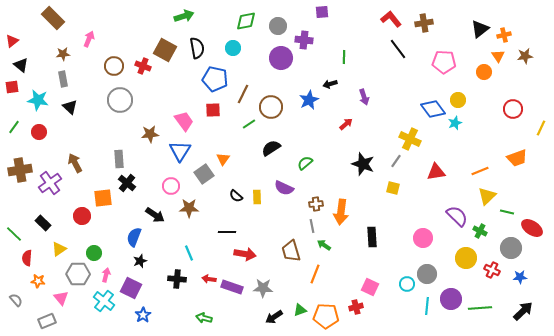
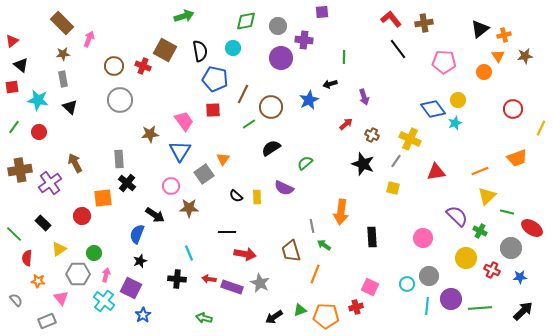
brown rectangle at (53, 18): moved 9 px right, 5 px down
black semicircle at (197, 48): moved 3 px right, 3 px down
brown cross at (316, 204): moved 56 px right, 69 px up; rotated 32 degrees clockwise
blue semicircle at (134, 237): moved 3 px right, 3 px up
gray circle at (427, 274): moved 2 px right, 2 px down
gray star at (263, 288): moved 3 px left, 5 px up; rotated 24 degrees clockwise
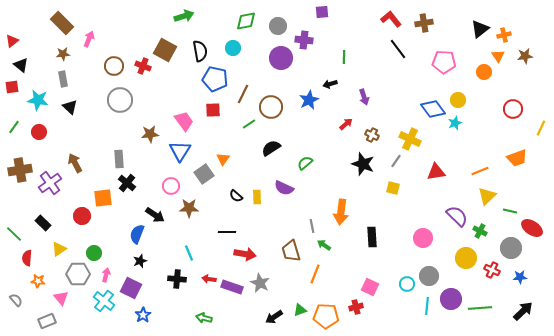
green line at (507, 212): moved 3 px right, 1 px up
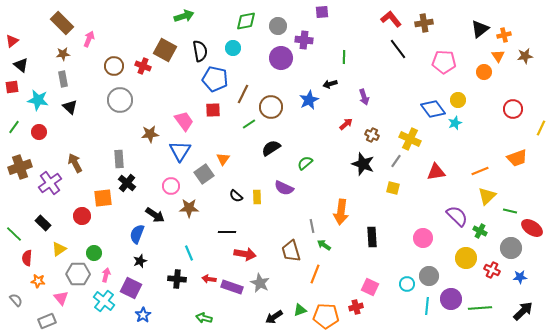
brown cross at (20, 170): moved 3 px up; rotated 10 degrees counterclockwise
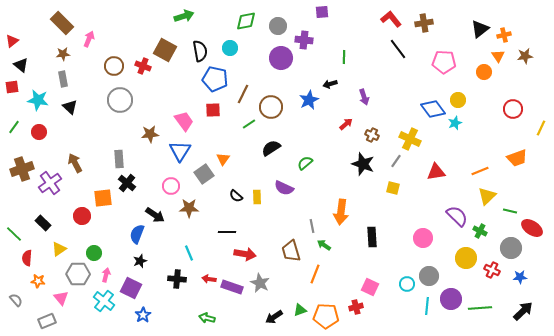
cyan circle at (233, 48): moved 3 px left
brown cross at (20, 167): moved 2 px right, 2 px down
green arrow at (204, 318): moved 3 px right
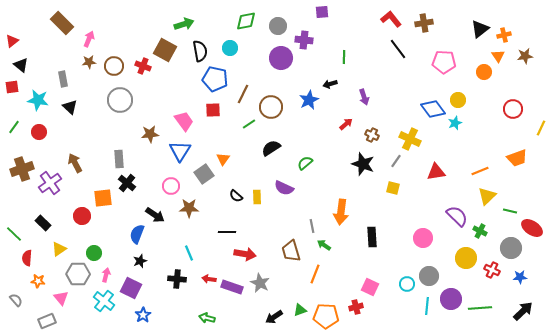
green arrow at (184, 16): moved 8 px down
brown star at (63, 54): moved 26 px right, 8 px down
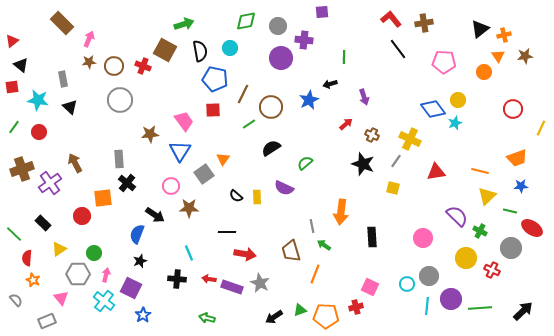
orange line at (480, 171): rotated 36 degrees clockwise
blue star at (520, 277): moved 1 px right, 91 px up
orange star at (38, 281): moved 5 px left, 1 px up; rotated 16 degrees clockwise
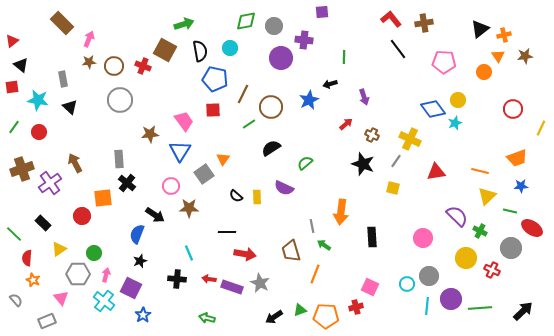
gray circle at (278, 26): moved 4 px left
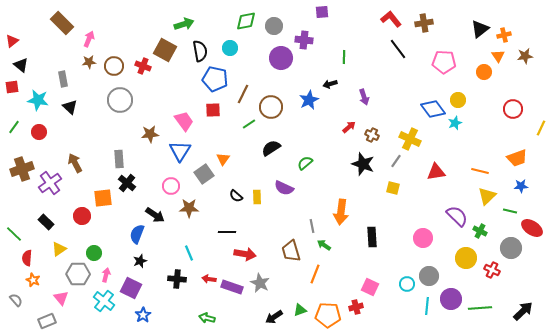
red arrow at (346, 124): moved 3 px right, 3 px down
black rectangle at (43, 223): moved 3 px right, 1 px up
orange pentagon at (326, 316): moved 2 px right, 1 px up
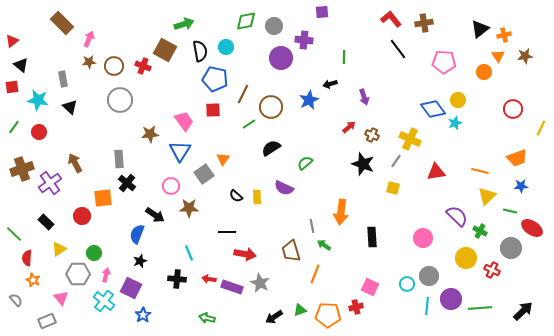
cyan circle at (230, 48): moved 4 px left, 1 px up
